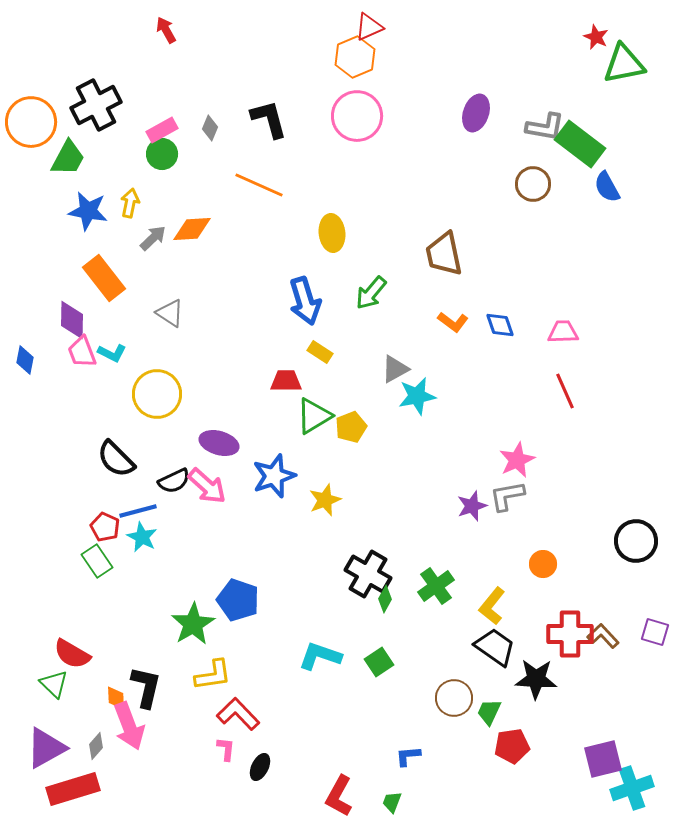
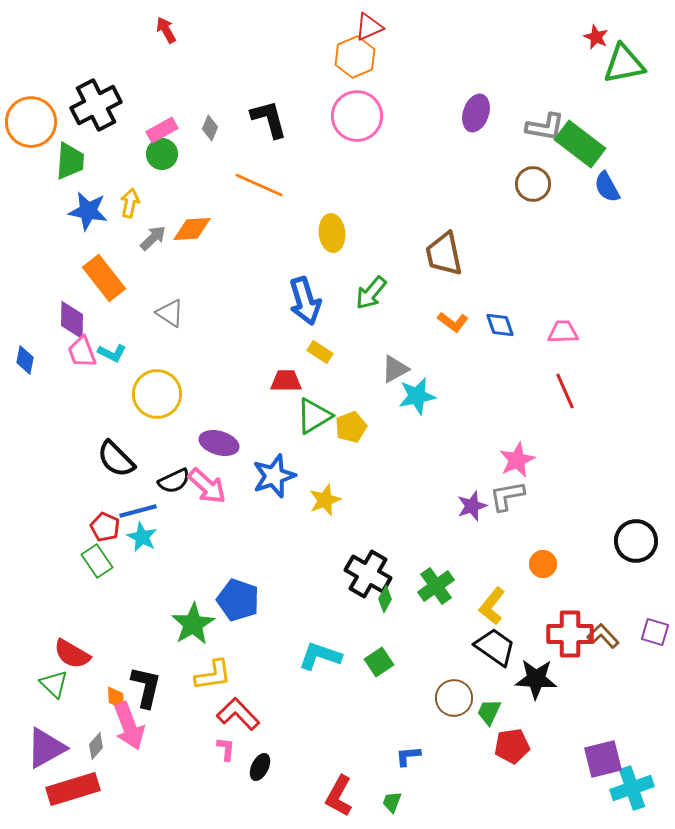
green trapezoid at (68, 158): moved 2 px right, 3 px down; rotated 24 degrees counterclockwise
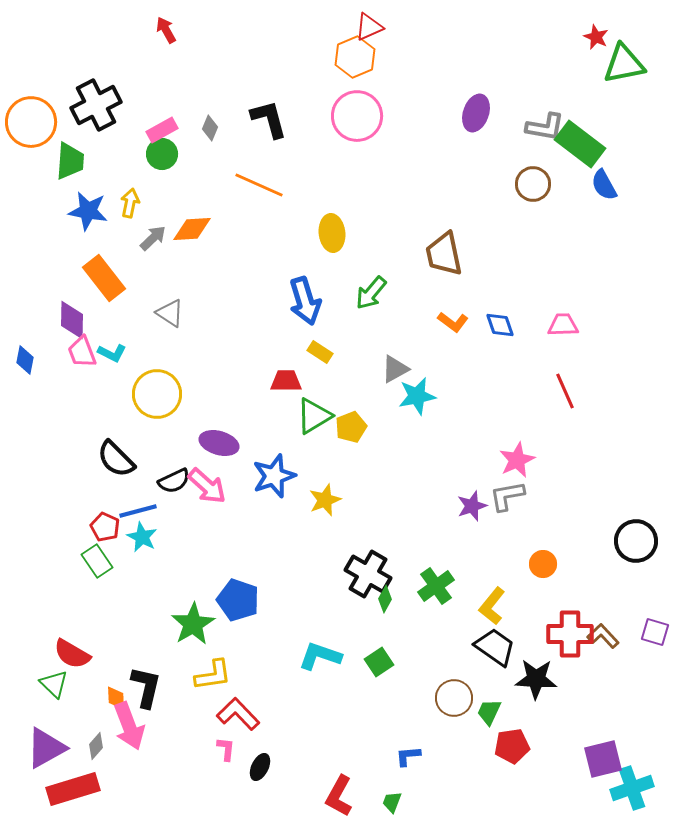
blue semicircle at (607, 187): moved 3 px left, 2 px up
pink trapezoid at (563, 332): moved 7 px up
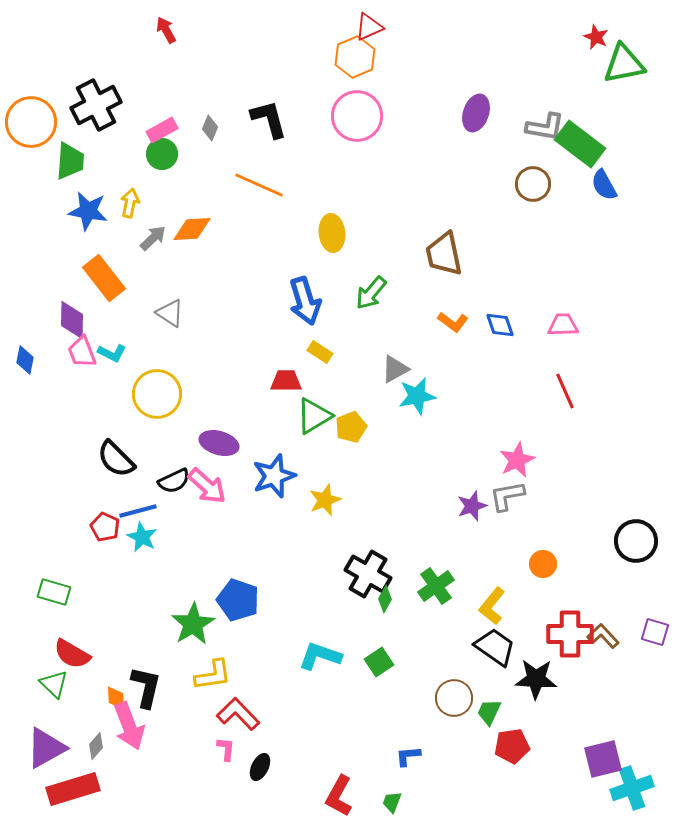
green rectangle at (97, 561): moved 43 px left, 31 px down; rotated 40 degrees counterclockwise
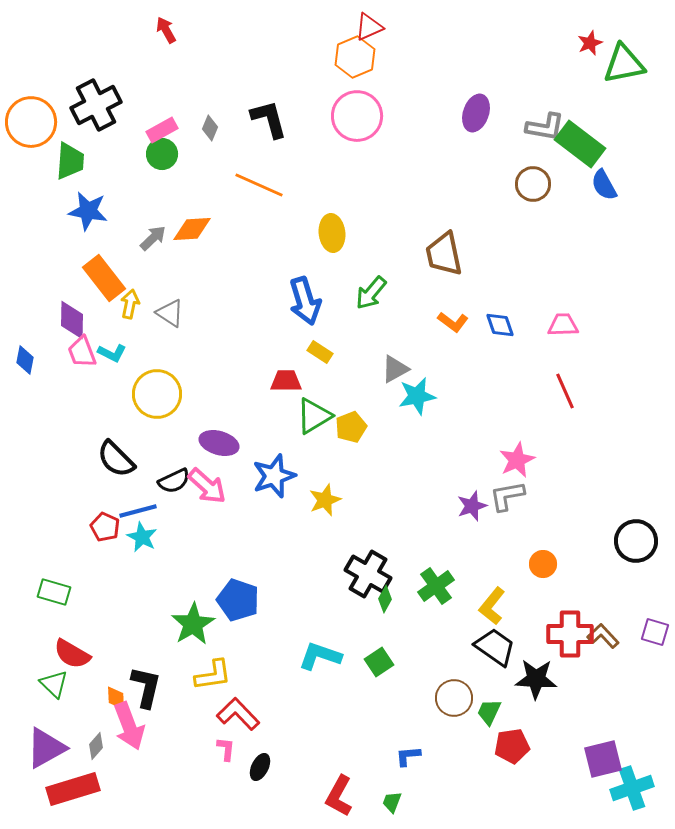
red star at (596, 37): moved 6 px left, 6 px down; rotated 25 degrees clockwise
yellow arrow at (130, 203): moved 101 px down
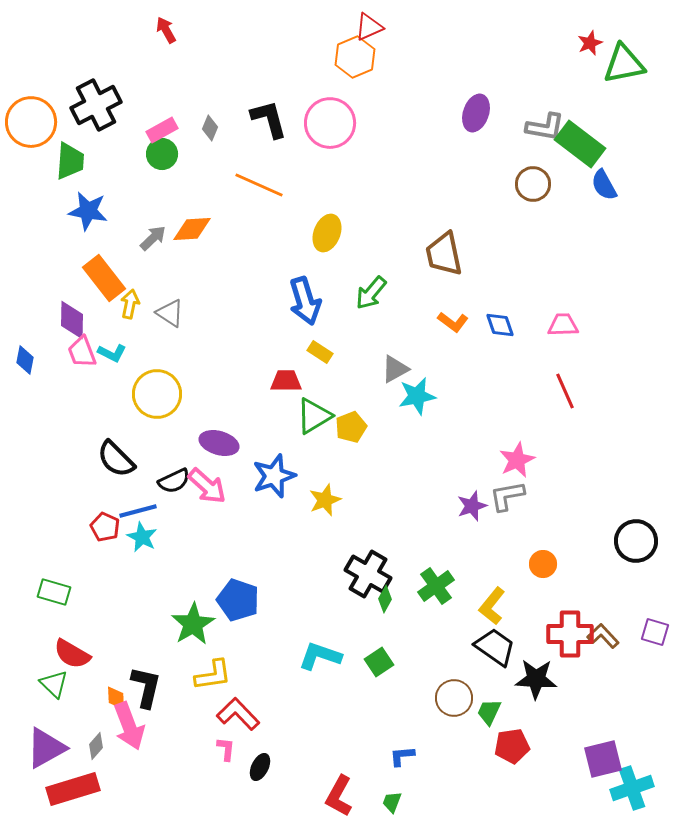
pink circle at (357, 116): moved 27 px left, 7 px down
yellow ellipse at (332, 233): moved 5 px left; rotated 27 degrees clockwise
blue L-shape at (408, 756): moved 6 px left
